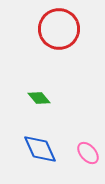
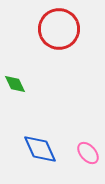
green diamond: moved 24 px left, 14 px up; rotated 15 degrees clockwise
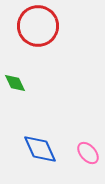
red circle: moved 21 px left, 3 px up
green diamond: moved 1 px up
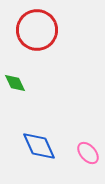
red circle: moved 1 px left, 4 px down
blue diamond: moved 1 px left, 3 px up
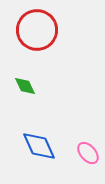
green diamond: moved 10 px right, 3 px down
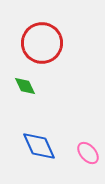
red circle: moved 5 px right, 13 px down
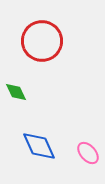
red circle: moved 2 px up
green diamond: moved 9 px left, 6 px down
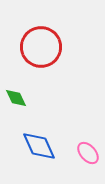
red circle: moved 1 px left, 6 px down
green diamond: moved 6 px down
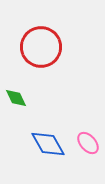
blue diamond: moved 9 px right, 2 px up; rotated 6 degrees counterclockwise
pink ellipse: moved 10 px up
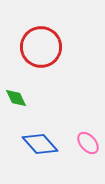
blue diamond: moved 8 px left; rotated 12 degrees counterclockwise
